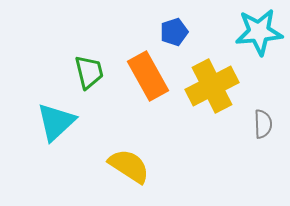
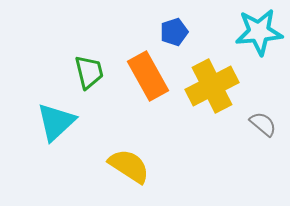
gray semicircle: rotated 48 degrees counterclockwise
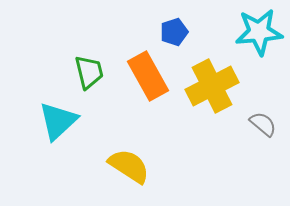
cyan triangle: moved 2 px right, 1 px up
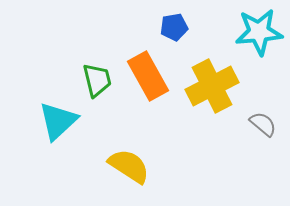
blue pentagon: moved 5 px up; rotated 8 degrees clockwise
green trapezoid: moved 8 px right, 8 px down
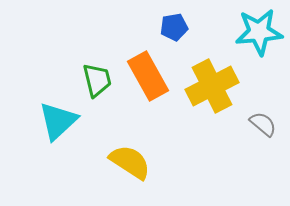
yellow semicircle: moved 1 px right, 4 px up
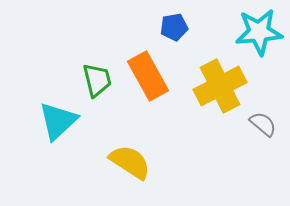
yellow cross: moved 8 px right
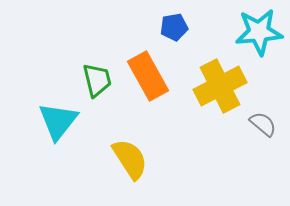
cyan triangle: rotated 9 degrees counterclockwise
yellow semicircle: moved 3 px up; rotated 24 degrees clockwise
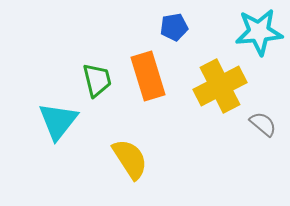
orange rectangle: rotated 12 degrees clockwise
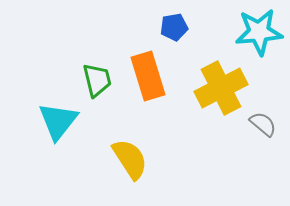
yellow cross: moved 1 px right, 2 px down
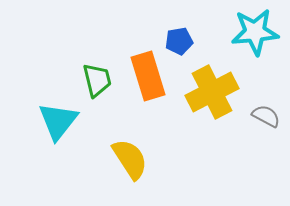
blue pentagon: moved 5 px right, 14 px down
cyan star: moved 4 px left
yellow cross: moved 9 px left, 4 px down
gray semicircle: moved 3 px right, 8 px up; rotated 12 degrees counterclockwise
